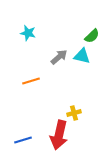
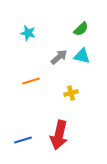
green semicircle: moved 11 px left, 7 px up
yellow cross: moved 3 px left, 20 px up
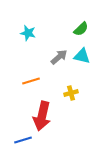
red arrow: moved 17 px left, 19 px up
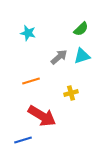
cyan triangle: rotated 30 degrees counterclockwise
red arrow: rotated 72 degrees counterclockwise
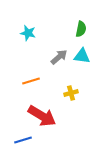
green semicircle: rotated 35 degrees counterclockwise
cyan triangle: rotated 24 degrees clockwise
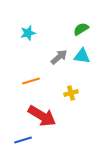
green semicircle: rotated 133 degrees counterclockwise
cyan star: rotated 28 degrees counterclockwise
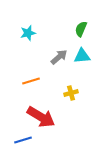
green semicircle: rotated 35 degrees counterclockwise
cyan triangle: rotated 12 degrees counterclockwise
red arrow: moved 1 px left, 1 px down
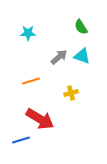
green semicircle: moved 2 px up; rotated 56 degrees counterclockwise
cyan star: rotated 14 degrees clockwise
cyan triangle: rotated 24 degrees clockwise
red arrow: moved 1 px left, 2 px down
blue line: moved 2 px left
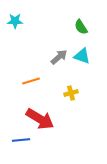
cyan star: moved 13 px left, 12 px up
blue line: rotated 12 degrees clockwise
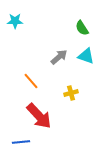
green semicircle: moved 1 px right, 1 px down
cyan triangle: moved 4 px right
orange line: rotated 66 degrees clockwise
red arrow: moved 1 px left, 3 px up; rotated 16 degrees clockwise
blue line: moved 2 px down
